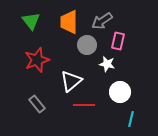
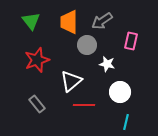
pink rectangle: moved 13 px right
cyan line: moved 5 px left, 3 px down
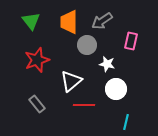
white circle: moved 4 px left, 3 px up
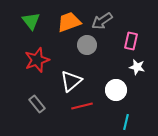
orange trapezoid: rotated 70 degrees clockwise
white star: moved 30 px right, 3 px down
white circle: moved 1 px down
red line: moved 2 px left, 1 px down; rotated 15 degrees counterclockwise
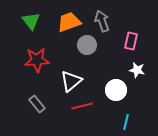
gray arrow: rotated 105 degrees clockwise
red star: rotated 15 degrees clockwise
white star: moved 3 px down
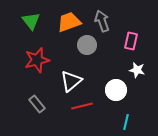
red star: rotated 10 degrees counterclockwise
